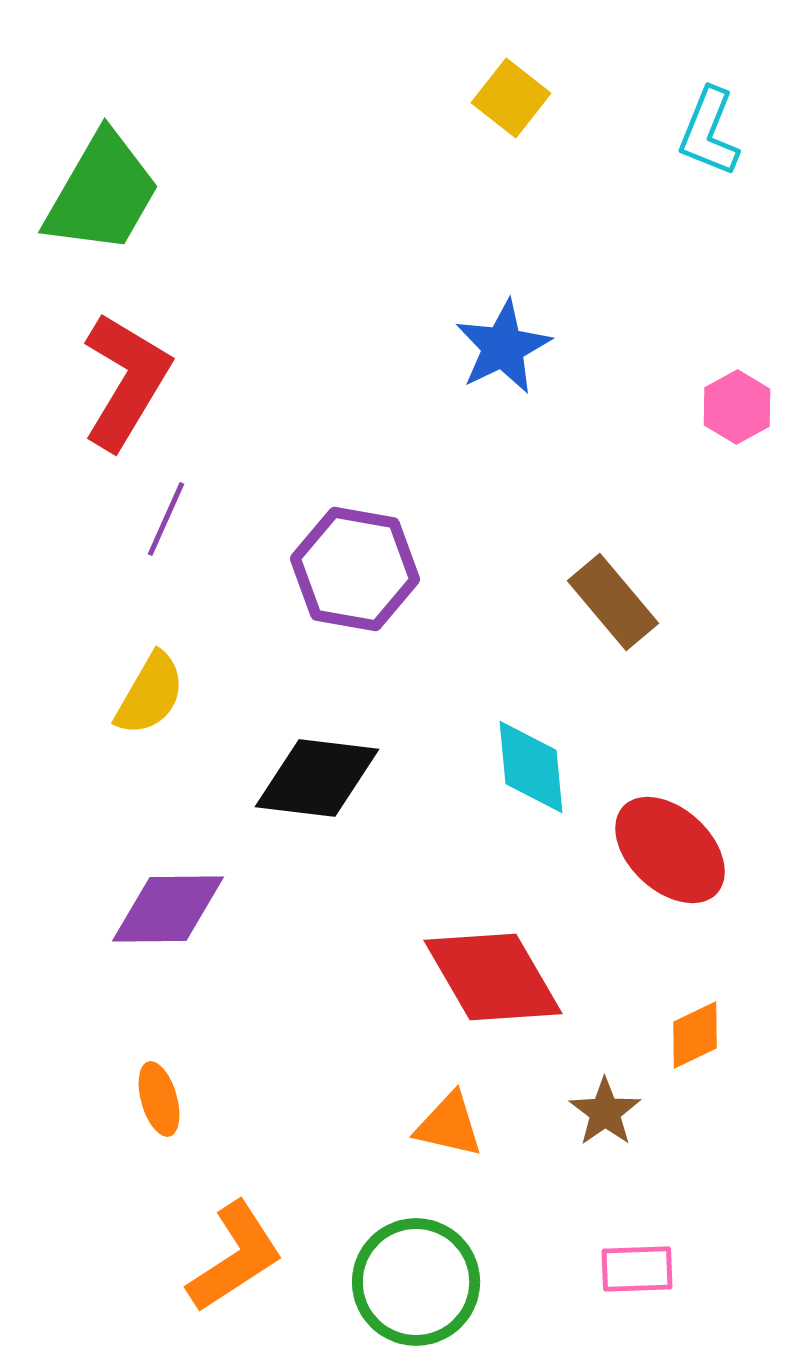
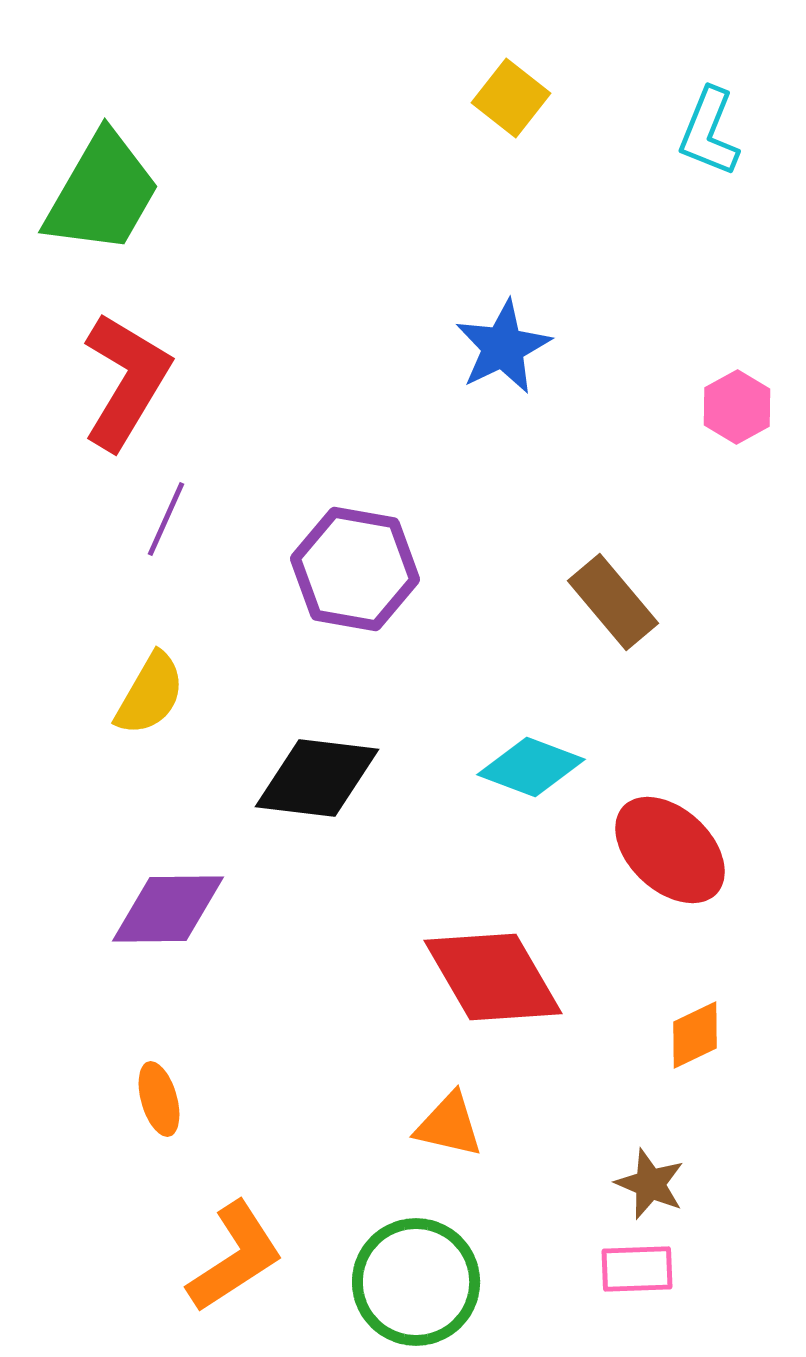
cyan diamond: rotated 64 degrees counterclockwise
brown star: moved 45 px right, 72 px down; rotated 14 degrees counterclockwise
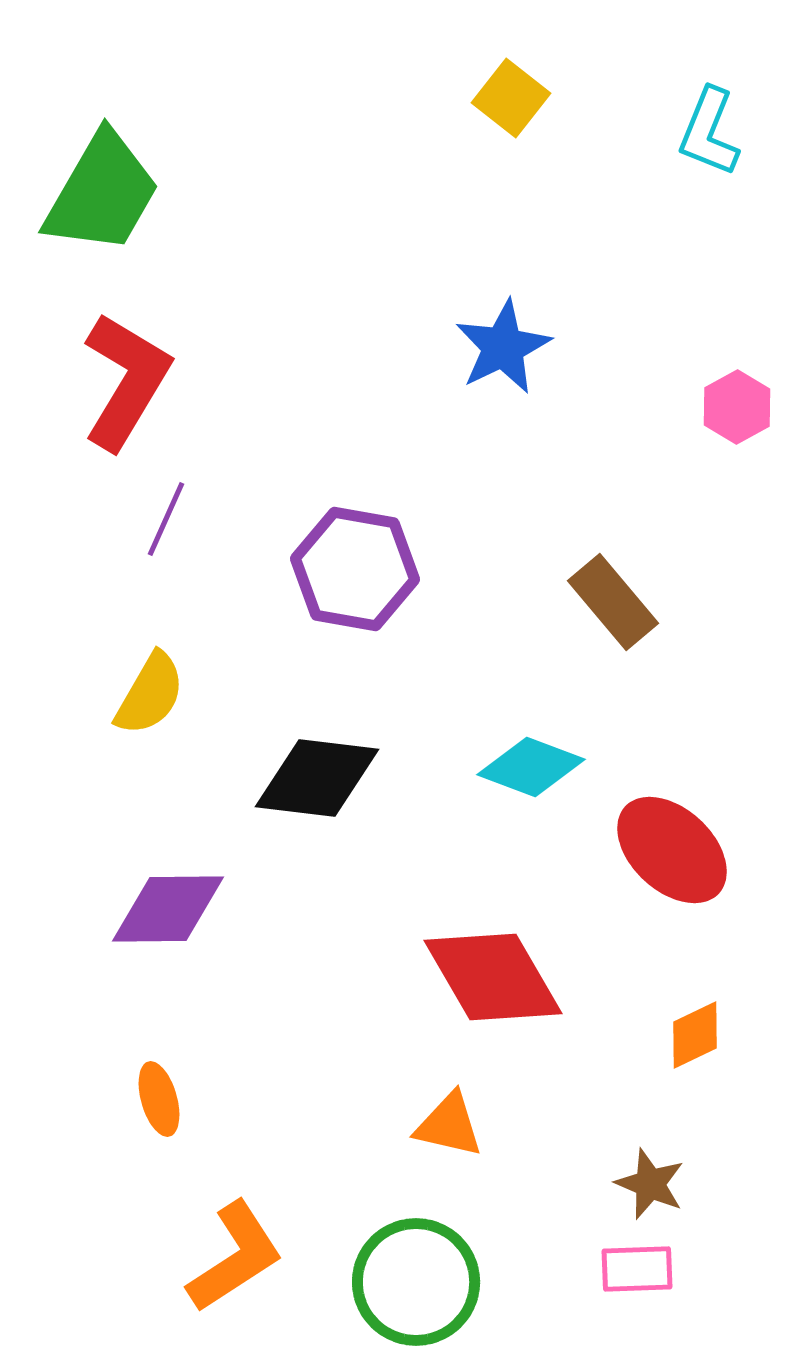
red ellipse: moved 2 px right
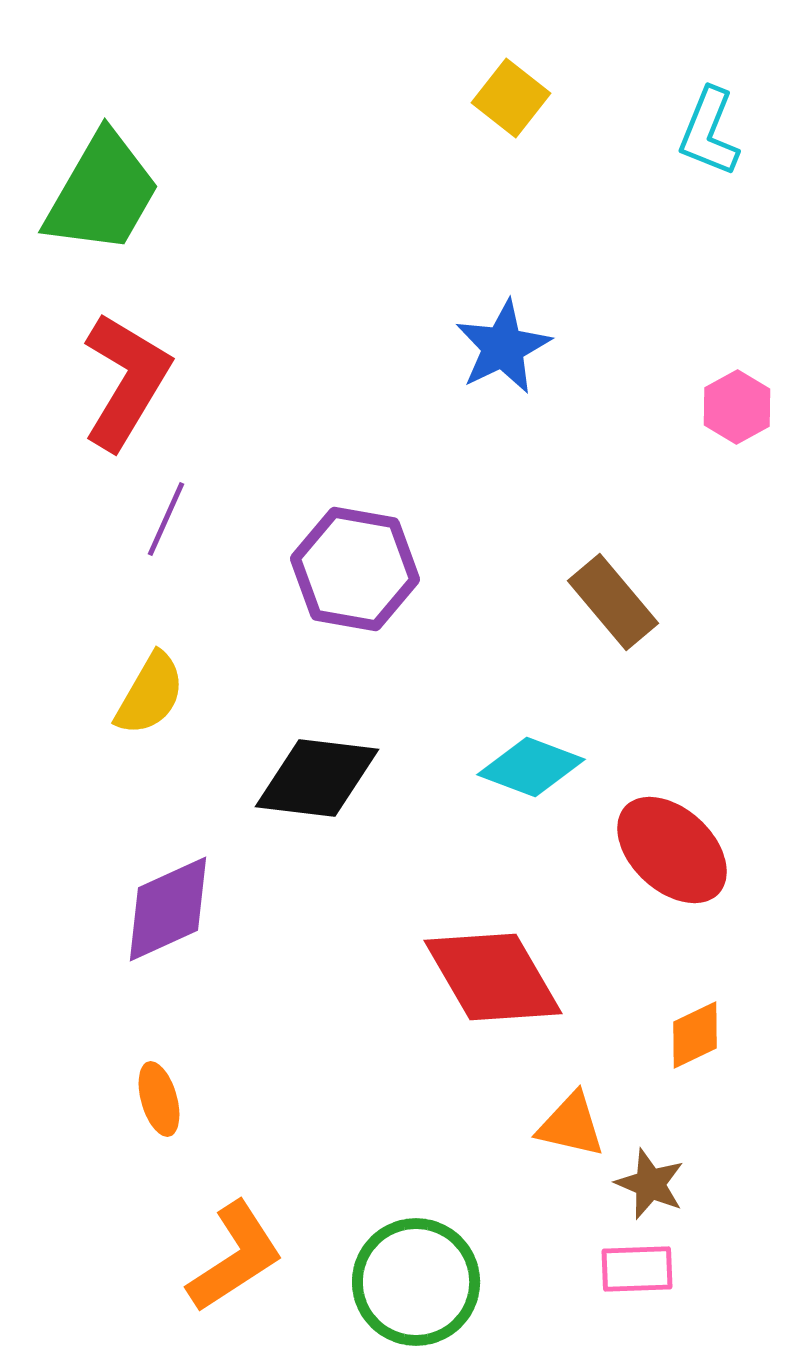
purple diamond: rotated 24 degrees counterclockwise
orange triangle: moved 122 px right
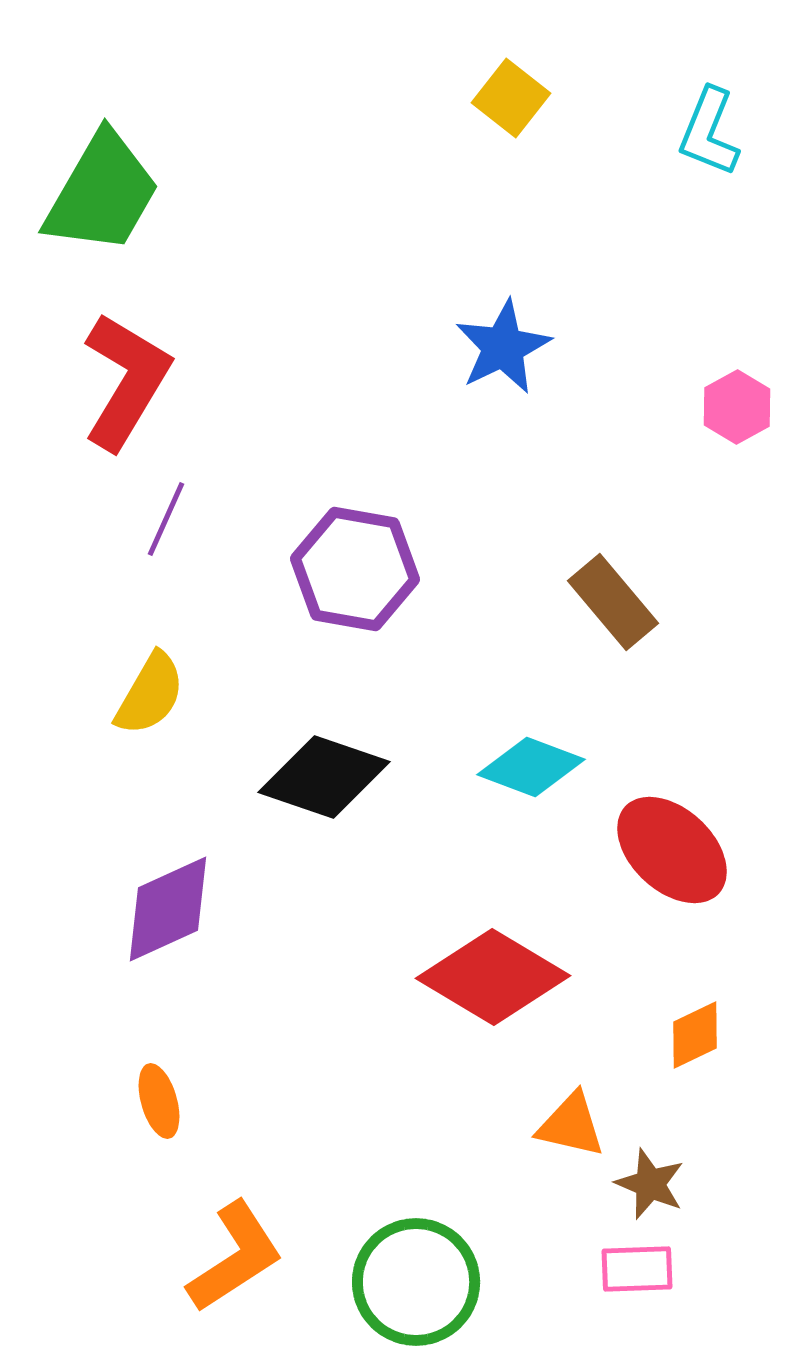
black diamond: moved 7 px right, 1 px up; rotated 12 degrees clockwise
red diamond: rotated 29 degrees counterclockwise
orange ellipse: moved 2 px down
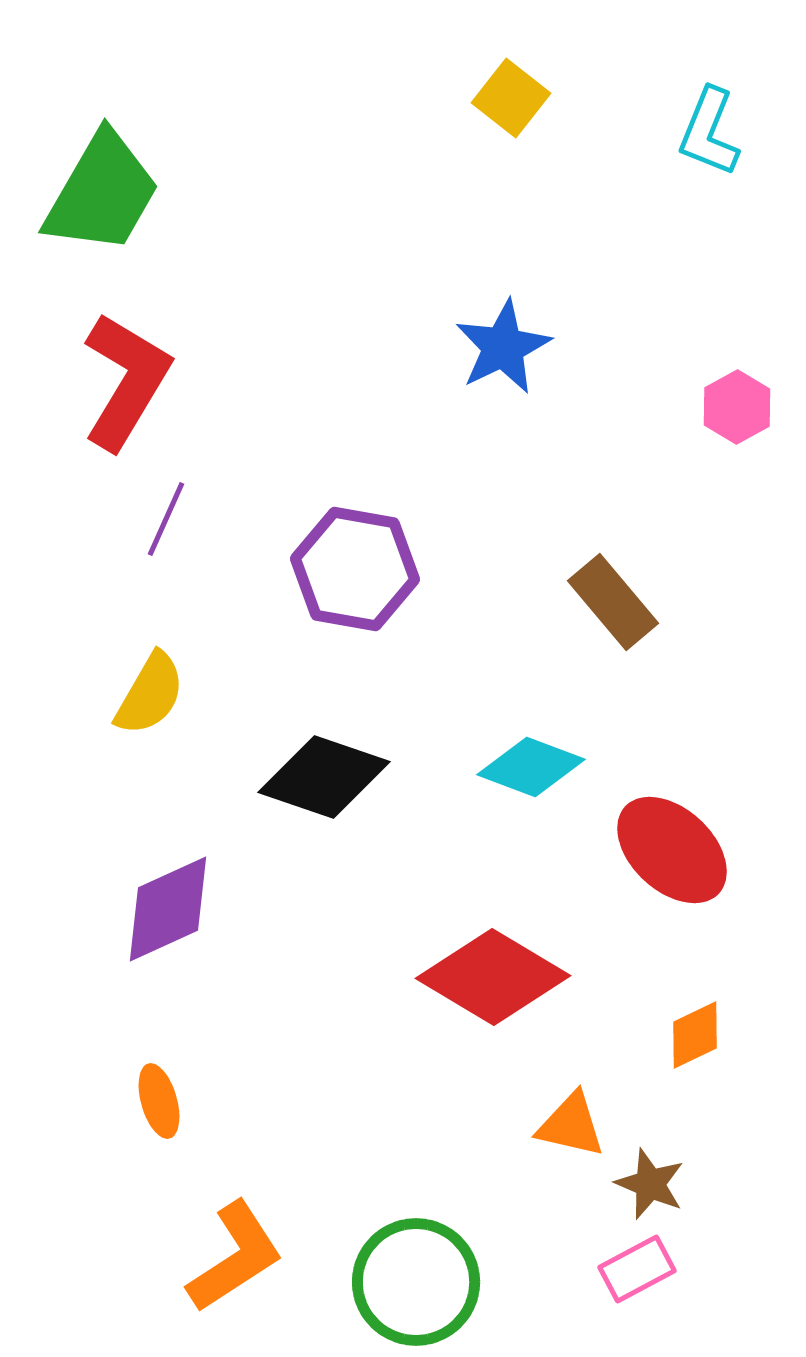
pink rectangle: rotated 26 degrees counterclockwise
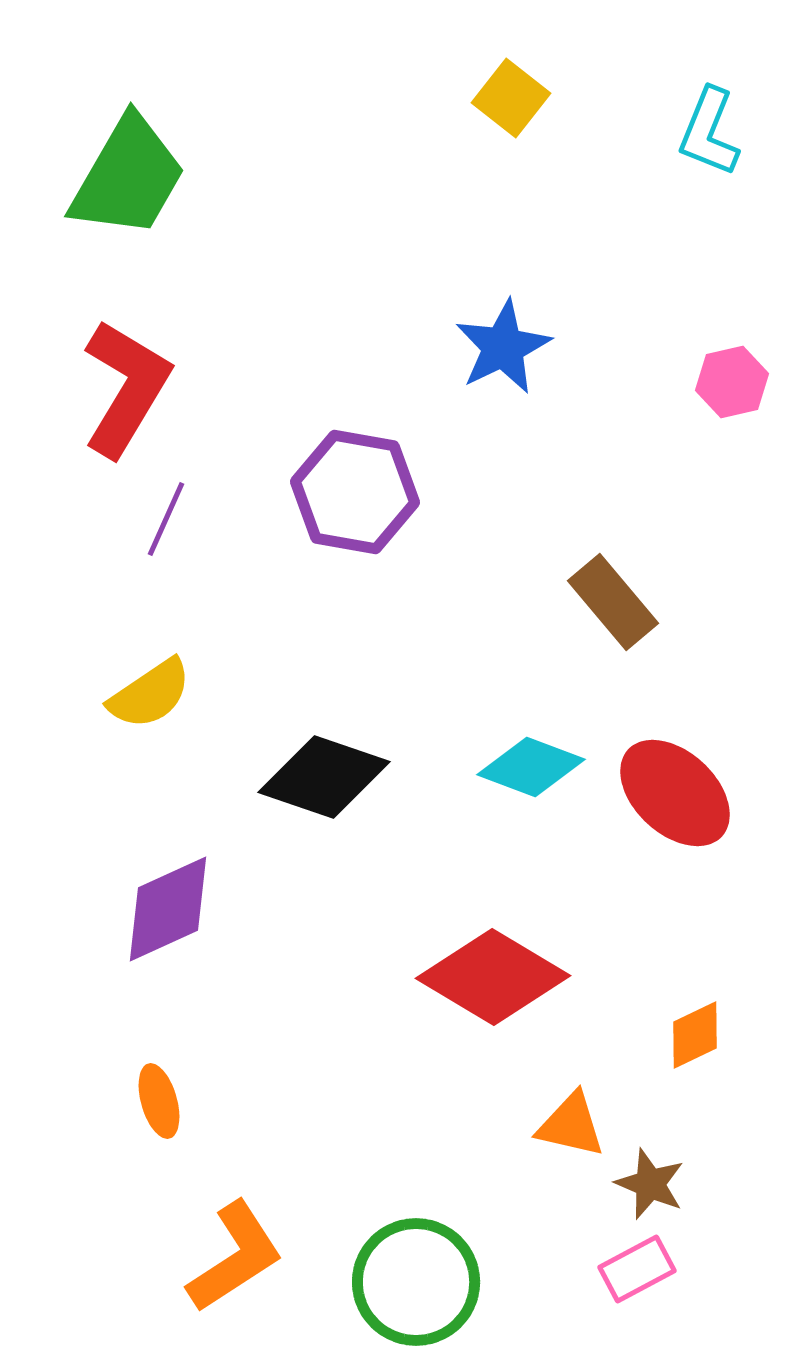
green trapezoid: moved 26 px right, 16 px up
red L-shape: moved 7 px down
pink hexagon: moved 5 px left, 25 px up; rotated 16 degrees clockwise
purple hexagon: moved 77 px up
yellow semicircle: rotated 26 degrees clockwise
red ellipse: moved 3 px right, 57 px up
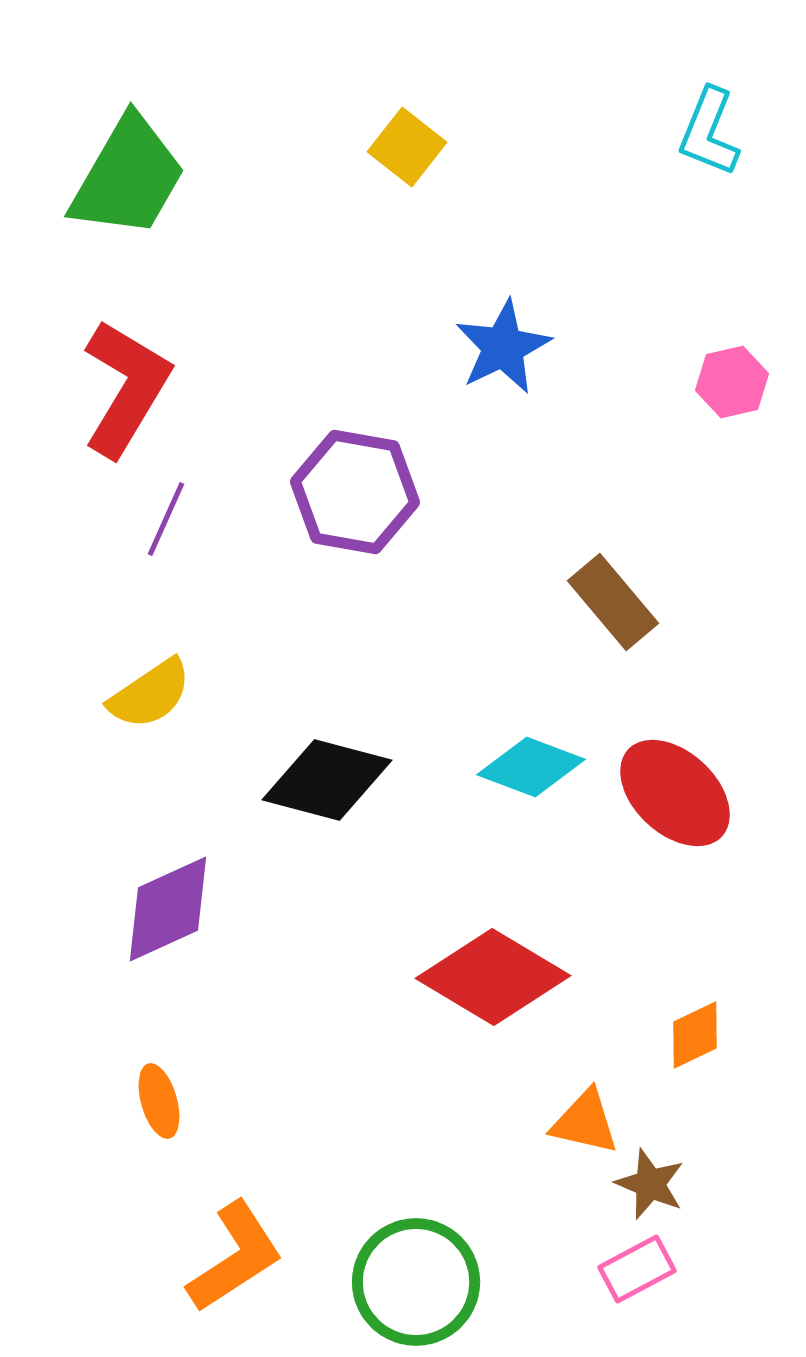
yellow square: moved 104 px left, 49 px down
black diamond: moved 3 px right, 3 px down; rotated 4 degrees counterclockwise
orange triangle: moved 14 px right, 3 px up
